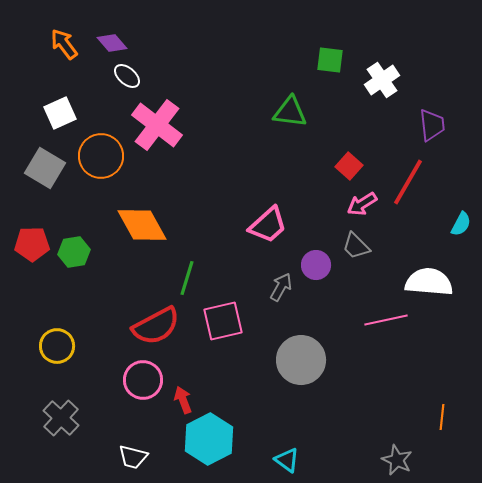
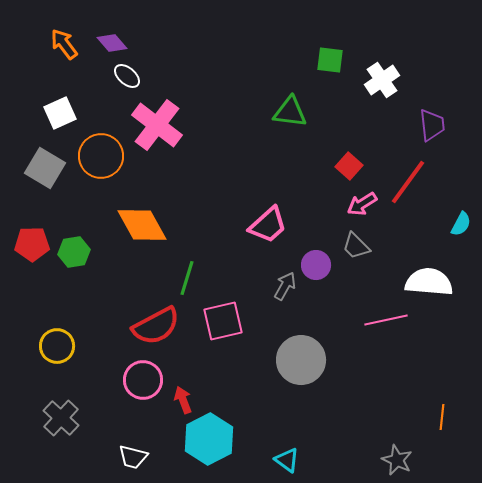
red line: rotated 6 degrees clockwise
gray arrow: moved 4 px right, 1 px up
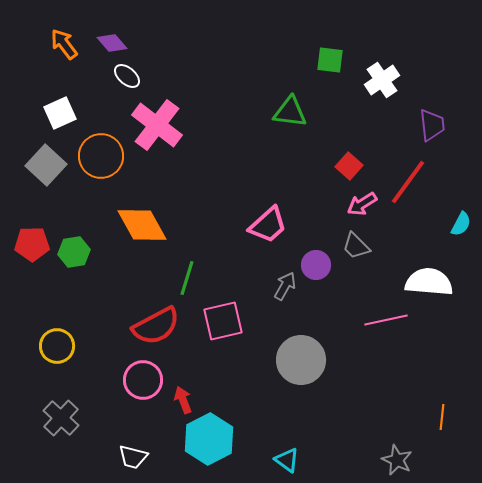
gray square: moved 1 px right, 3 px up; rotated 12 degrees clockwise
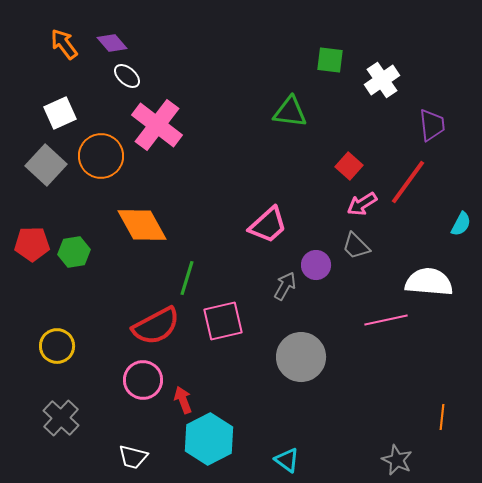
gray circle: moved 3 px up
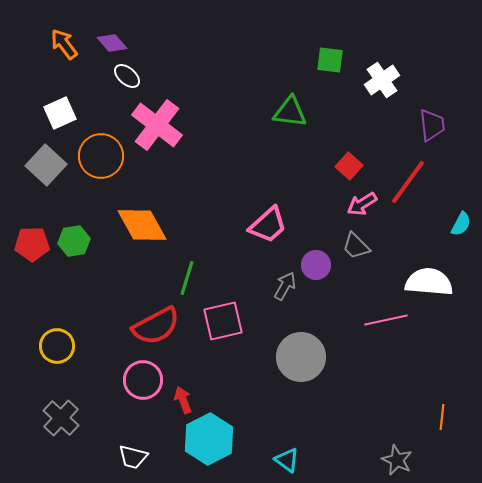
green hexagon: moved 11 px up
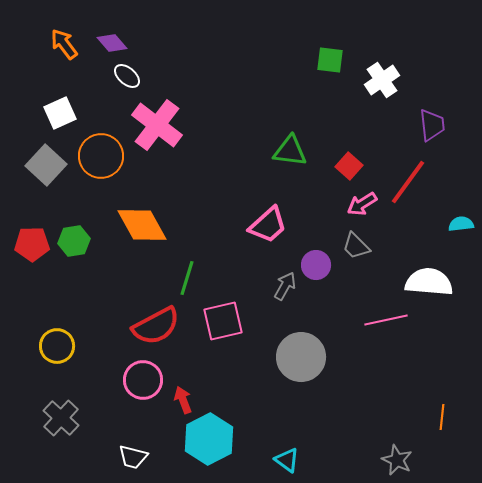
green triangle: moved 39 px down
cyan semicircle: rotated 125 degrees counterclockwise
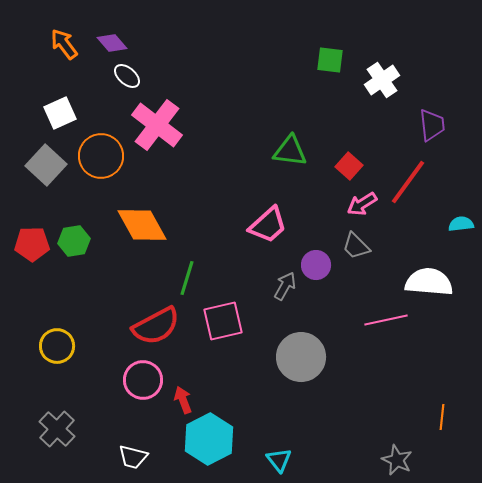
gray cross: moved 4 px left, 11 px down
cyan triangle: moved 8 px left; rotated 16 degrees clockwise
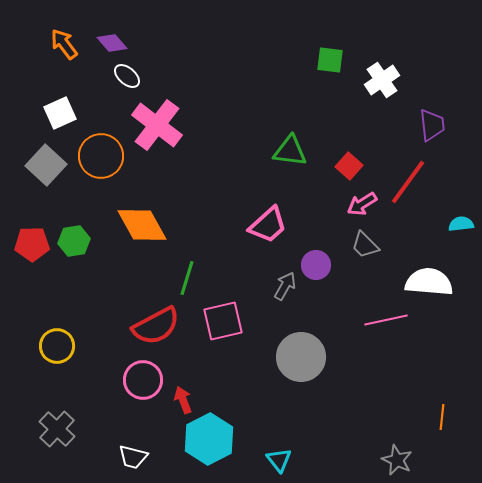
gray trapezoid: moved 9 px right, 1 px up
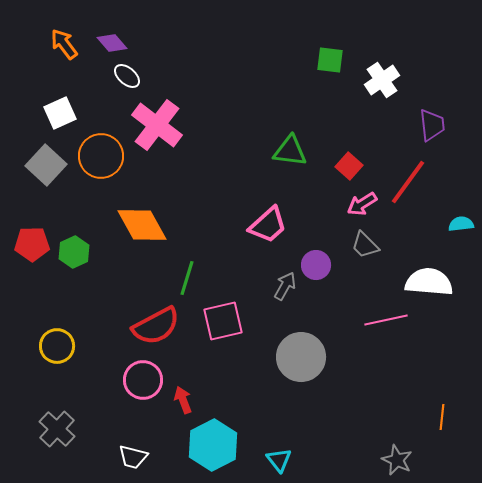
green hexagon: moved 11 px down; rotated 16 degrees counterclockwise
cyan hexagon: moved 4 px right, 6 px down
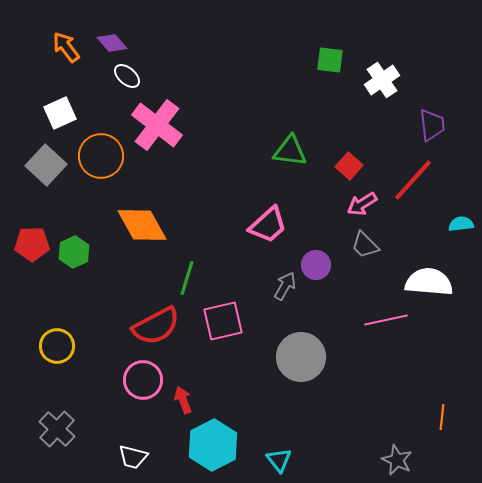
orange arrow: moved 2 px right, 3 px down
red line: moved 5 px right, 2 px up; rotated 6 degrees clockwise
